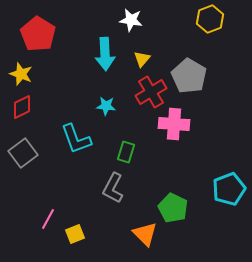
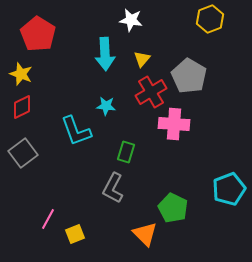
cyan L-shape: moved 8 px up
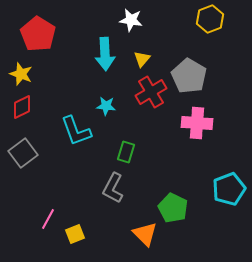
pink cross: moved 23 px right, 1 px up
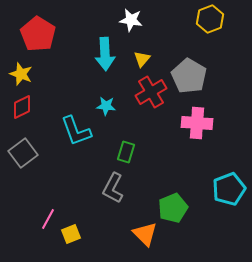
green pentagon: rotated 24 degrees clockwise
yellow square: moved 4 px left
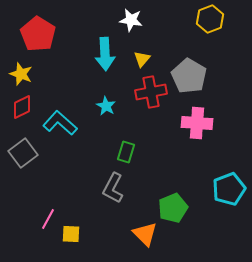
red cross: rotated 20 degrees clockwise
cyan star: rotated 24 degrees clockwise
cyan L-shape: moved 16 px left, 8 px up; rotated 152 degrees clockwise
yellow square: rotated 24 degrees clockwise
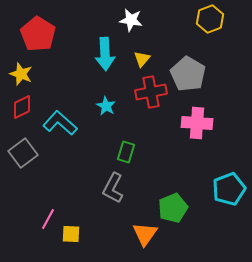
gray pentagon: moved 1 px left, 2 px up
orange triangle: rotated 20 degrees clockwise
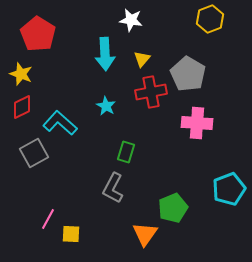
gray square: moved 11 px right; rotated 8 degrees clockwise
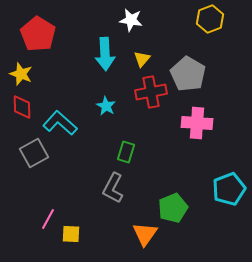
red diamond: rotated 65 degrees counterclockwise
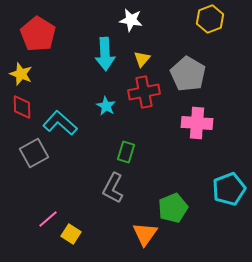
red cross: moved 7 px left
pink line: rotated 20 degrees clockwise
yellow square: rotated 30 degrees clockwise
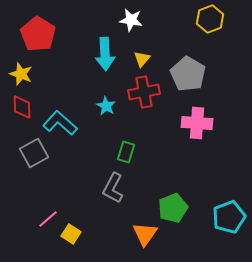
cyan pentagon: moved 28 px down
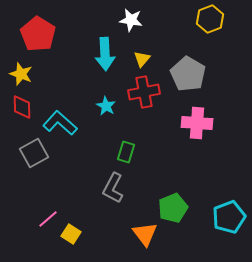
orange triangle: rotated 12 degrees counterclockwise
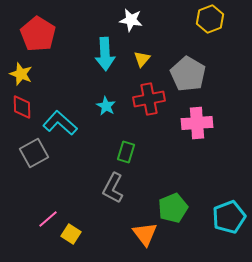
red cross: moved 5 px right, 7 px down
pink cross: rotated 8 degrees counterclockwise
